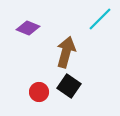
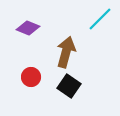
red circle: moved 8 px left, 15 px up
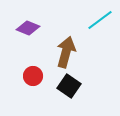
cyan line: moved 1 px down; rotated 8 degrees clockwise
red circle: moved 2 px right, 1 px up
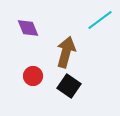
purple diamond: rotated 45 degrees clockwise
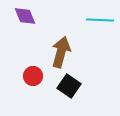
cyan line: rotated 40 degrees clockwise
purple diamond: moved 3 px left, 12 px up
brown arrow: moved 5 px left
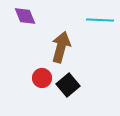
brown arrow: moved 5 px up
red circle: moved 9 px right, 2 px down
black square: moved 1 px left, 1 px up; rotated 15 degrees clockwise
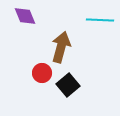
red circle: moved 5 px up
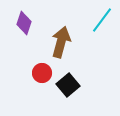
purple diamond: moved 1 px left, 7 px down; rotated 40 degrees clockwise
cyan line: moved 2 px right; rotated 56 degrees counterclockwise
brown arrow: moved 5 px up
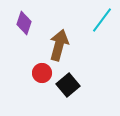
brown arrow: moved 2 px left, 3 px down
